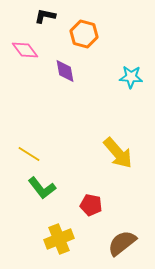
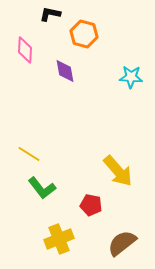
black L-shape: moved 5 px right, 2 px up
pink diamond: rotated 40 degrees clockwise
yellow arrow: moved 18 px down
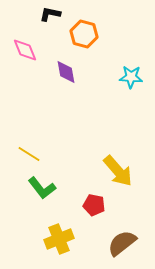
pink diamond: rotated 24 degrees counterclockwise
purple diamond: moved 1 px right, 1 px down
red pentagon: moved 3 px right
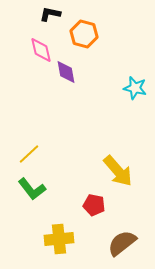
pink diamond: moved 16 px right; rotated 8 degrees clockwise
cyan star: moved 4 px right, 11 px down; rotated 10 degrees clockwise
yellow line: rotated 75 degrees counterclockwise
green L-shape: moved 10 px left, 1 px down
yellow cross: rotated 16 degrees clockwise
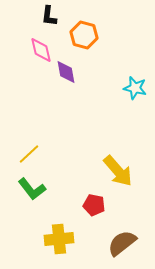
black L-shape: moved 1 px left, 2 px down; rotated 95 degrees counterclockwise
orange hexagon: moved 1 px down
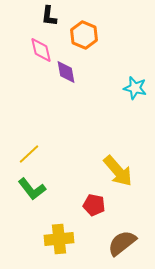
orange hexagon: rotated 8 degrees clockwise
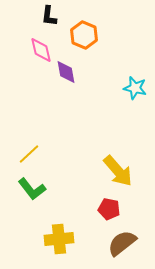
red pentagon: moved 15 px right, 4 px down
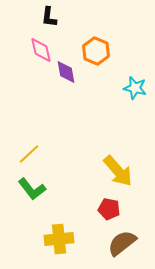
black L-shape: moved 1 px down
orange hexagon: moved 12 px right, 16 px down
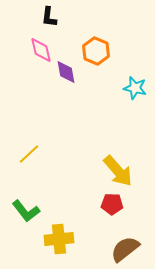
green L-shape: moved 6 px left, 22 px down
red pentagon: moved 3 px right, 5 px up; rotated 10 degrees counterclockwise
brown semicircle: moved 3 px right, 6 px down
